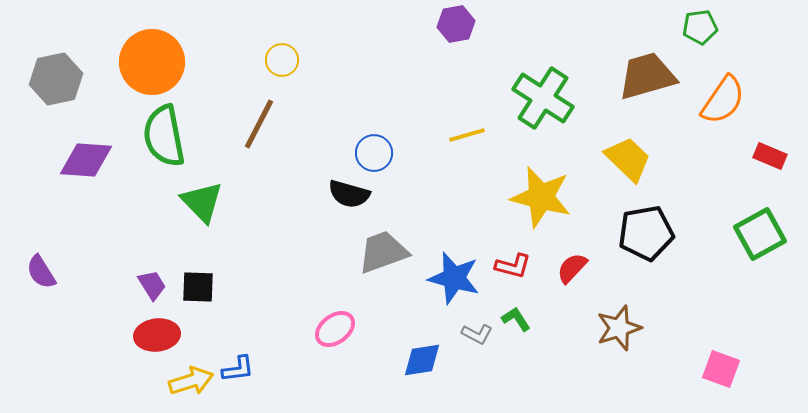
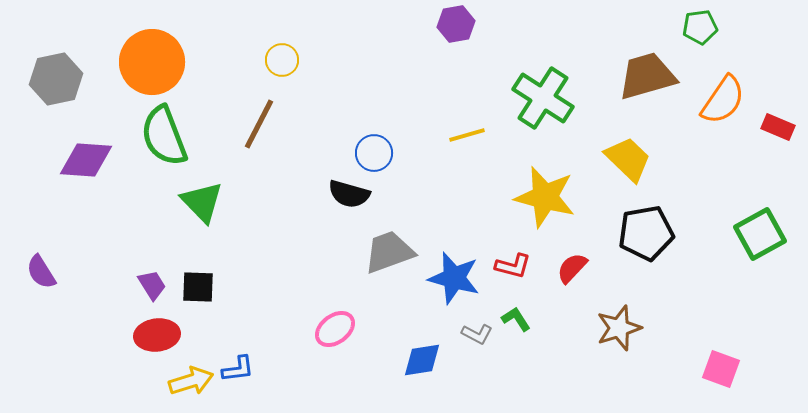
green semicircle: rotated 10 degrees counterclockwise
red rectangle: moved 8 px right, 29 px up
yellow star: moved 4 px right
gray trapezoid: moved 6 px right
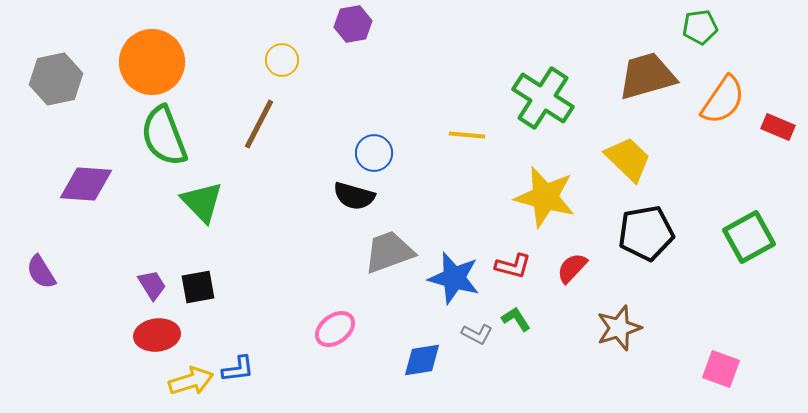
purple hexagon: moved 103 px left
yellow line: rotated 21 degrees clockwise
purple diamond: moved 24 px down
black semicircle: moved 5 px right, 2 px down
green square: moved 11 px left, 3 px down
black square: rotated 12 degrees counterclockwise
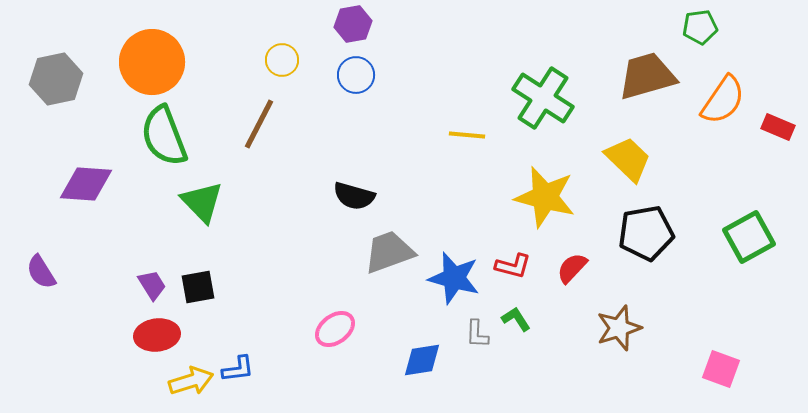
blue circle: moved 18 px left, 78 px up
gray L-shape: rotated 64 degrees clockwise
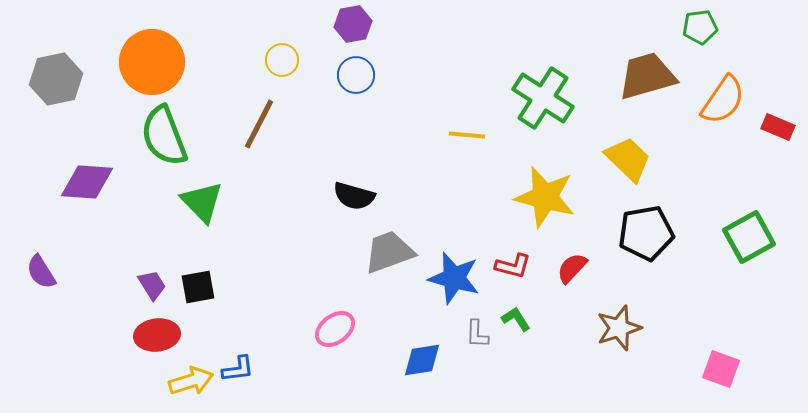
purple diamond: moved 1 px right, 2 px up
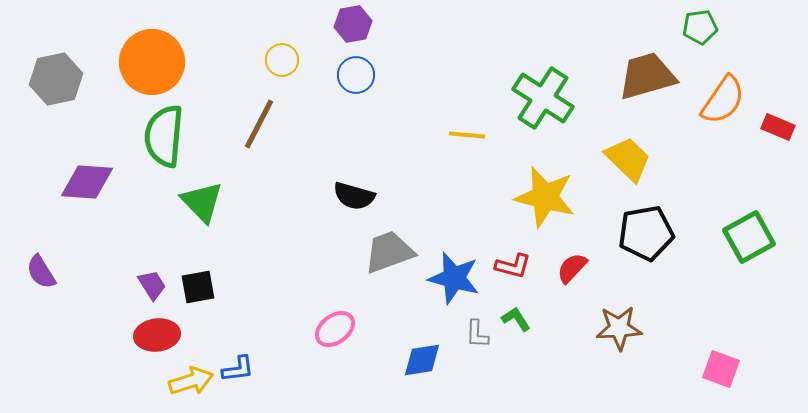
green semicircle: rotated 26 degrees clockwise
brown star: rotated 15 degrees clockwise
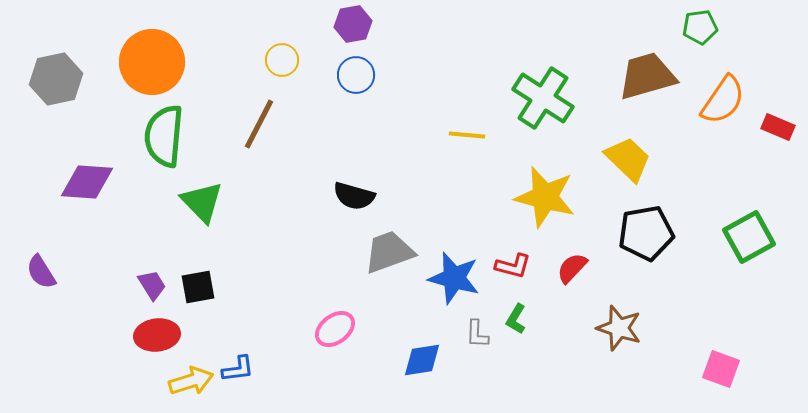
green L-shape: rotated 116 degrees counterclockwise
brown star: rotated 21 degrees clockwise
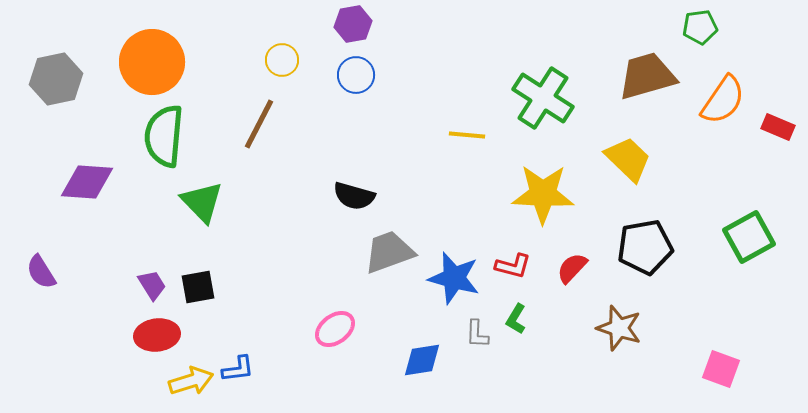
yellow star: moved 2 px left, 3 px up; rotated 12 degrees counterclockwise
black pentagon: moved 1 px left, 14 px down
